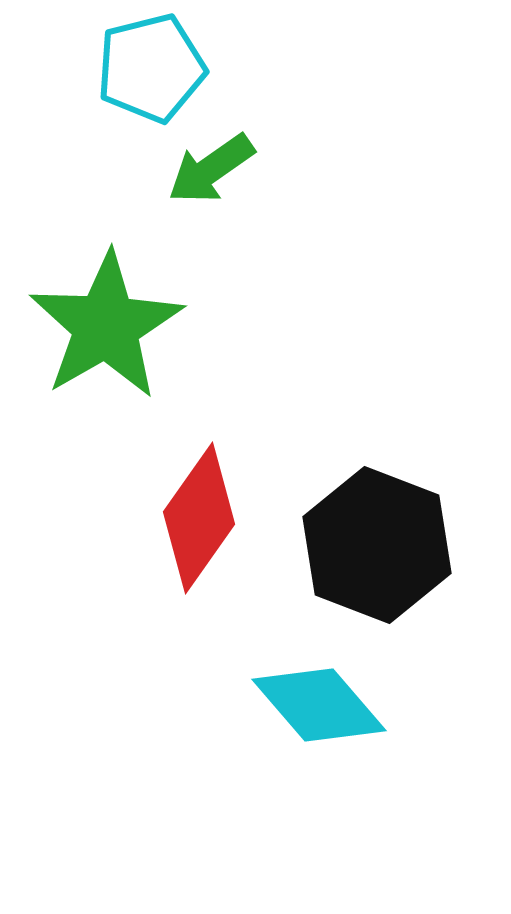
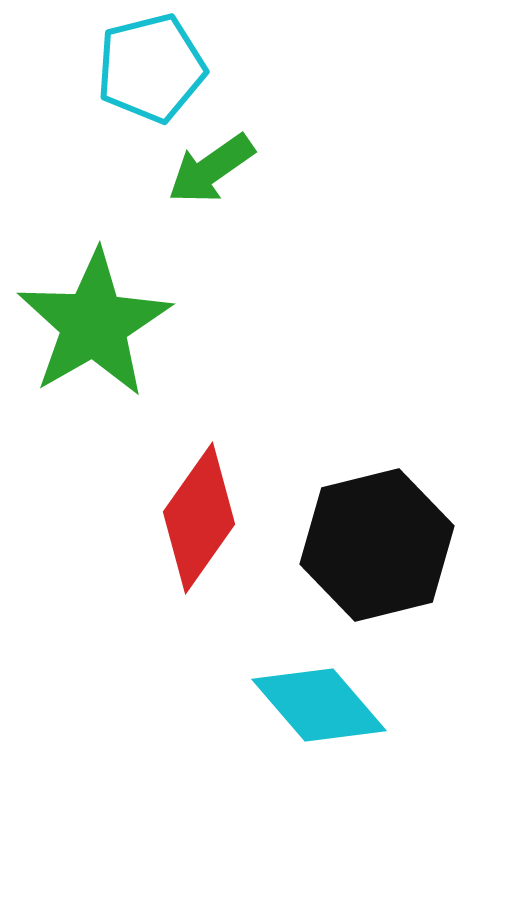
green star: moved 12 px left, 2 px up
black hexagon: rotated 25 degrees clockwise
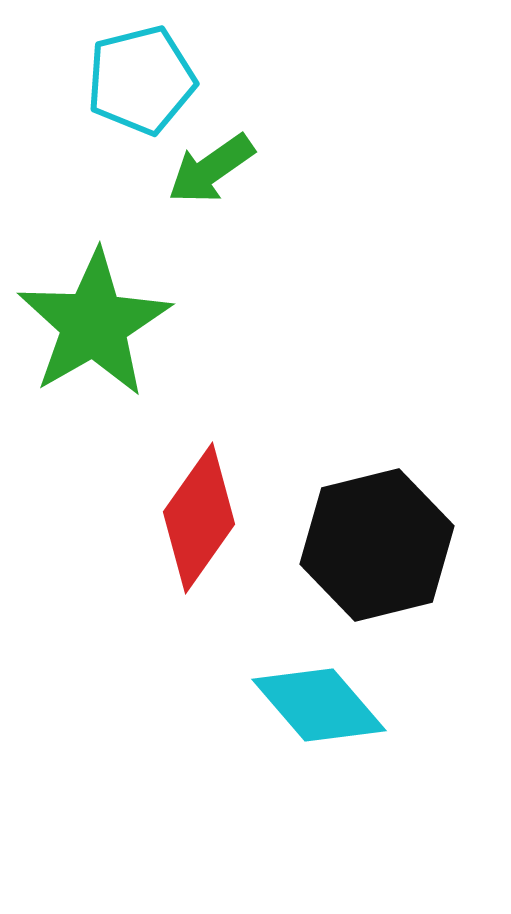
cyan pentagon: moved 10 px left, 12 px down
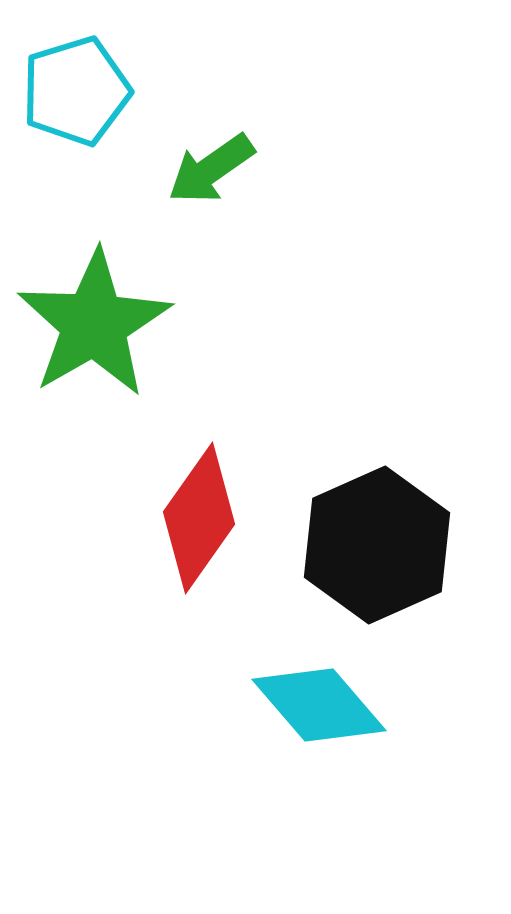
cyan pentagon: moved 65 px left, 11 px down; rotated 3 degrees counterclockwise
black hexagon: rotated 10 degrees counterclockwise
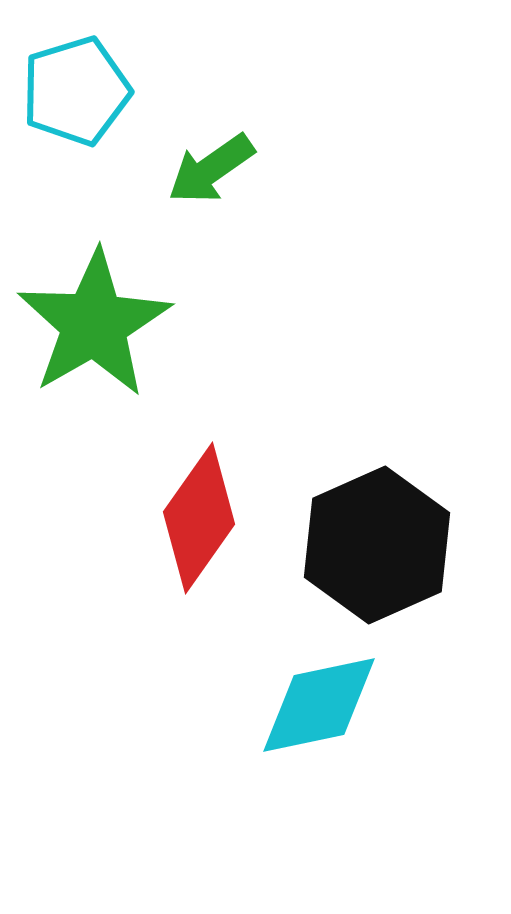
cyan diamond: rotated 61 degrees counterclockwise
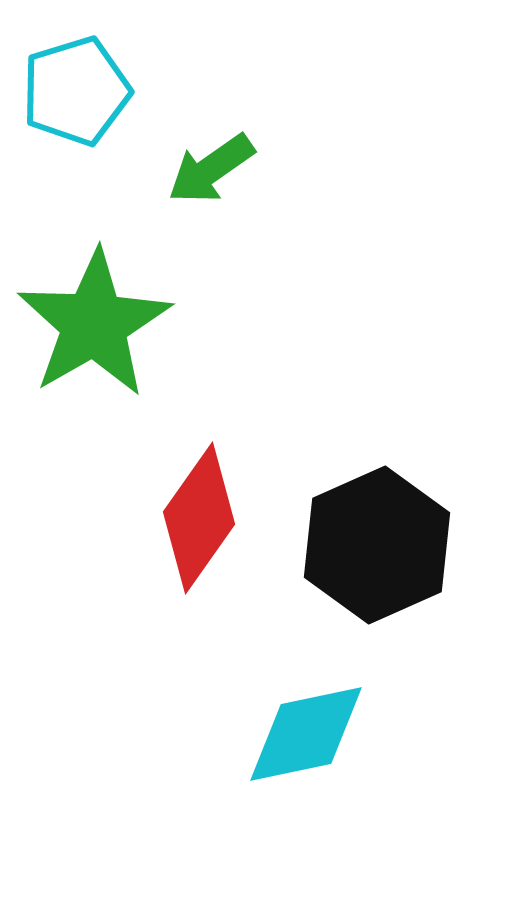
cyan diamond: moved 13 px left, 29 px down
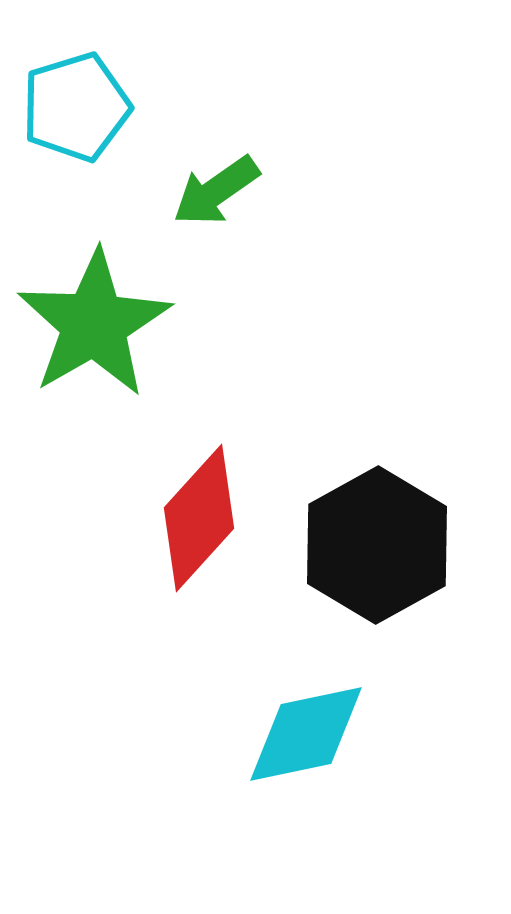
cyan pentagon: moved 16 px down
green arrow: moved 5 px right, 22 px down
red diamond: rotated 7 degrees clockwise
black hexagon: rotated 5 degrees counterclockwise
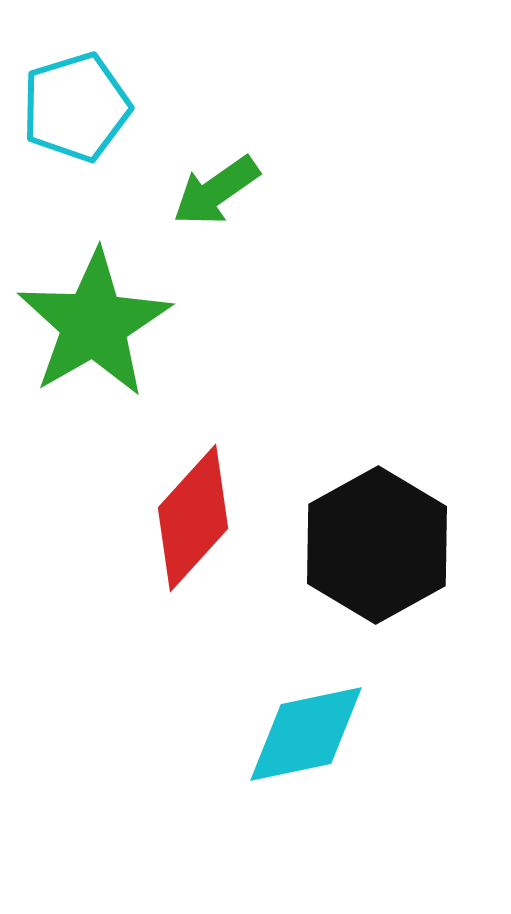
red diamond: moved 6 px left
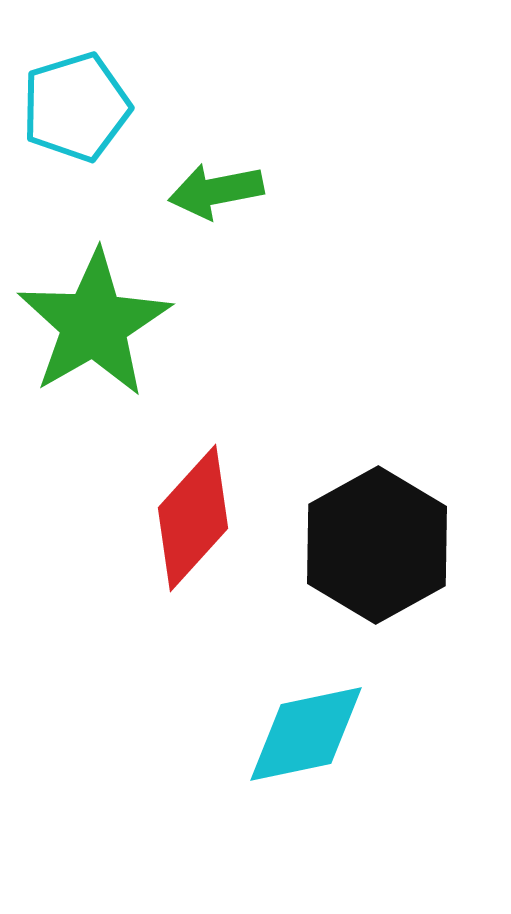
green arrow: rotated 24 degrees clockwise
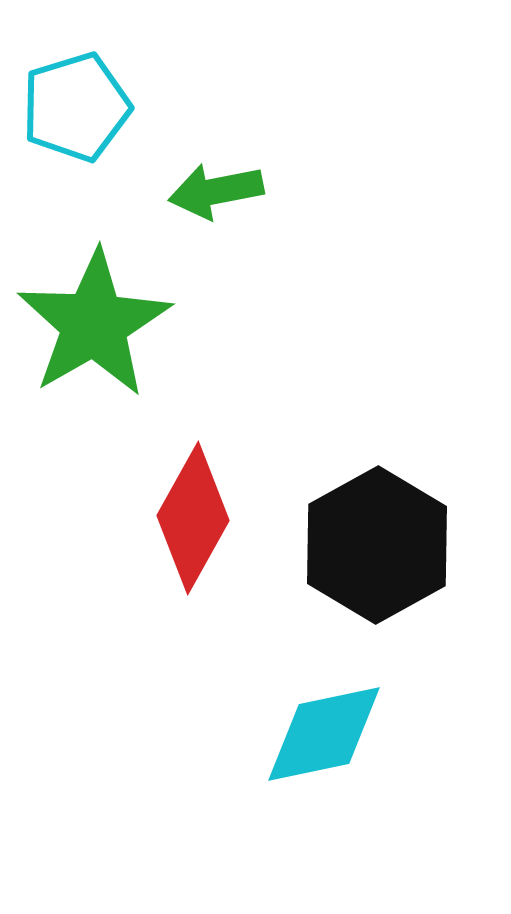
red diamond: rotated 13 degrees counterclockwise
cyan diamond: moved 18 px right
